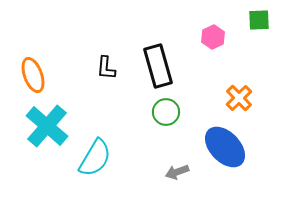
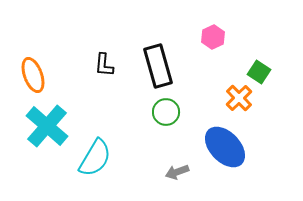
green square: moved 52 px down; rotated 35 degrees clockwise
black L-shape: moved 2 px left, 3 px up
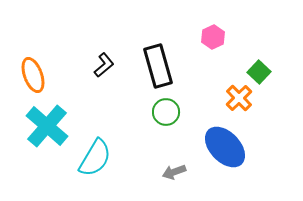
black L-shape: rotated 135 degrees counterclockwise
green square: rotated 10 degrees clockwise
gray arrow: moved 3 px left
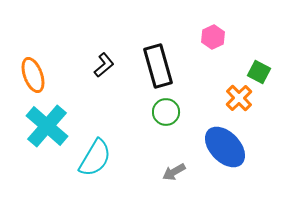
green square: rotated 15 degrees counterclockwise
gray arrow: rotated 10 degrees counterclockwise
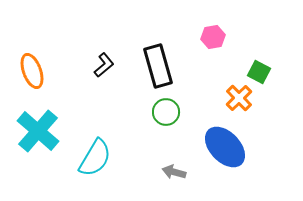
pink hexagon: rotated 15 degrees clockwise
orange ellipse: moved 1 px left, 4 px up
cyan cross: moved 9 px left, 5 px down
gray arrow: rotated 45 degrees clockwise
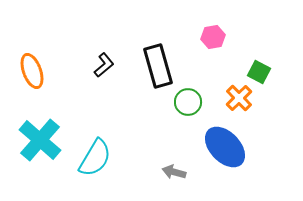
green circle: moved 22 px right, 10 px up
cyan cross: moved 2 px right, 9 px down
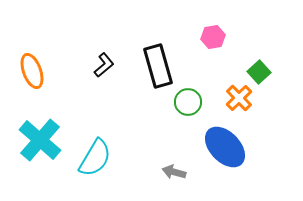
green square: rotated 20 degrees clockwise
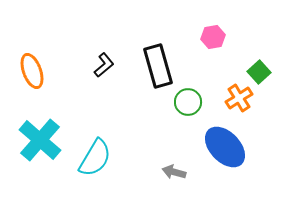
orange cross: rotated 12 degrees clockwise
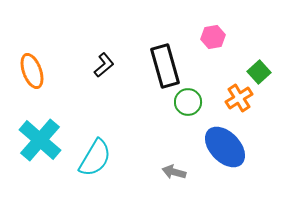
black rectangle: moved 7 px right
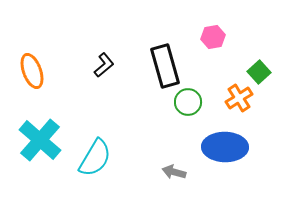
blue ellipse: rotated 45 degrees counterclockwise
